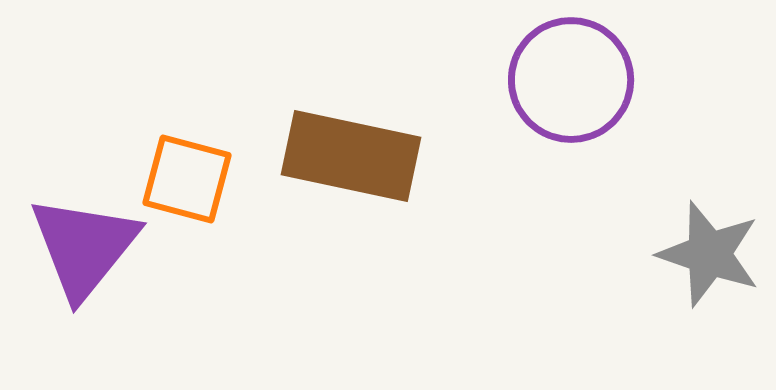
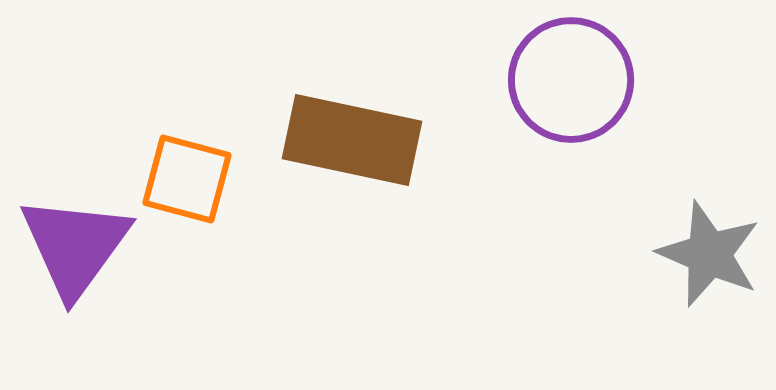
brown rectangle: moved 1 px right, 16 px up
purple triangle: moved 9 px left, 1 px up; rotated 3 degrees counterclockwise
gray star: rotated 4 degrees clockwise
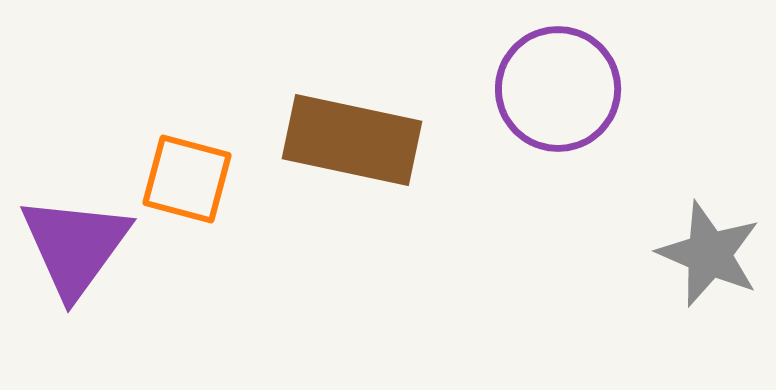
purple circle: moved 13 px left, 9 px down
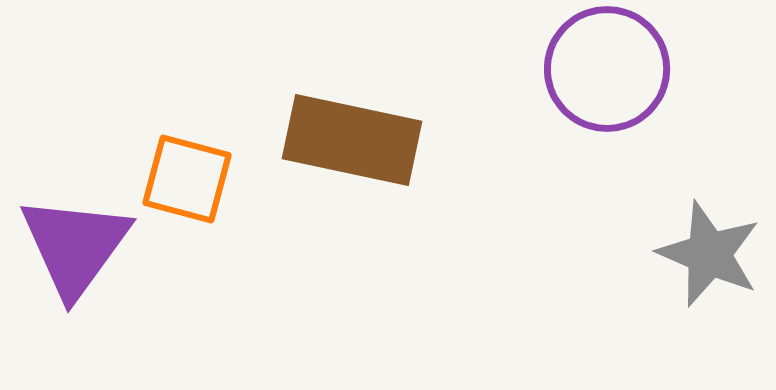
purple circle: moved 49 px right, 20 px up
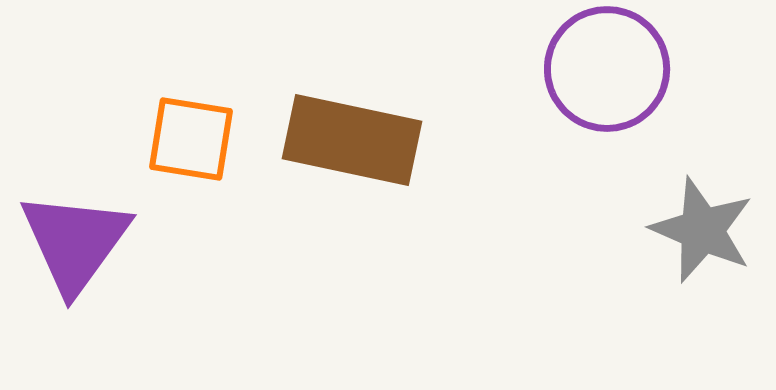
orange square: moved 4 px right, 40 px up; rotated 6 degrees counterclockwise
purple triangle: moved 4 px up
gray star: moved 7 px left, 24 px up
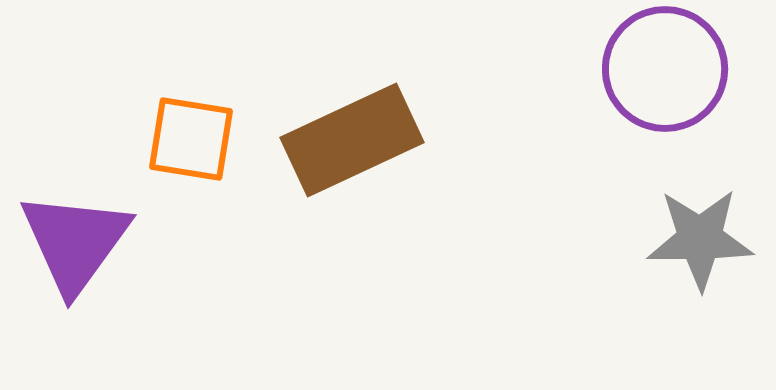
purple circle: moved 58 px right
brown rectangle: rotated 37 degrees counterclockwise
gray star: moved 2 px left, 9 px down; rotated 23 degrees counterclockwise
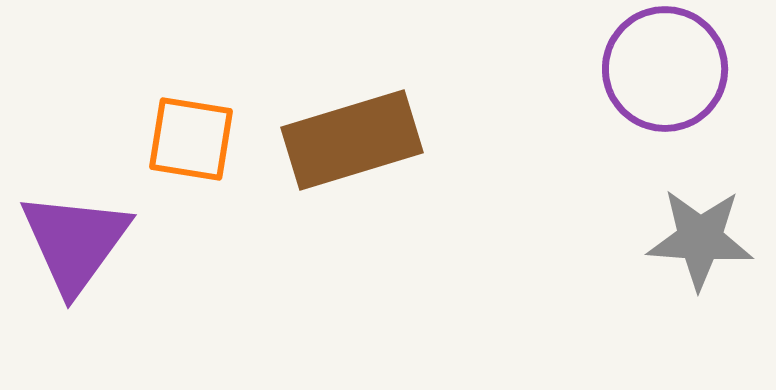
brown rectangle: rotated 8 degrees clockwise
gray star: rotated 4 degrees clockwise
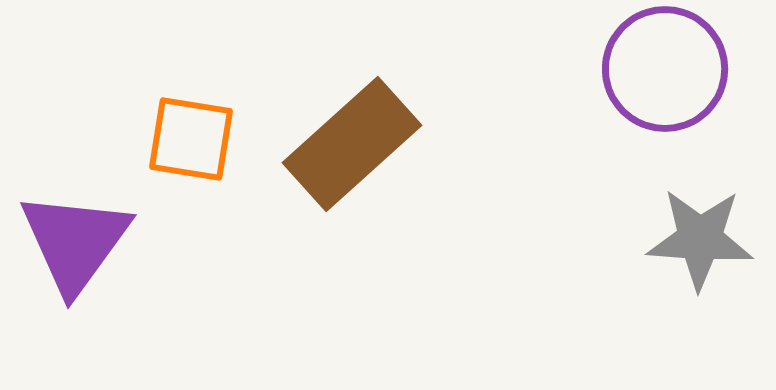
brown rectangle: moved 4 px down; rotated 25 degrees counterclockwise
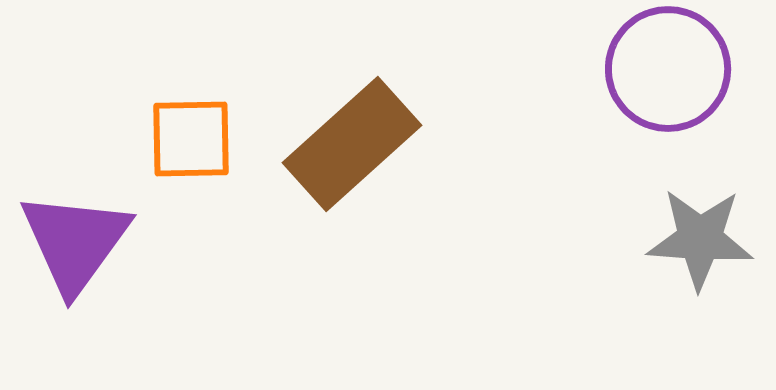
purple circle: moved 3 px right
orange square: rotated 10 degrees counterclockwise
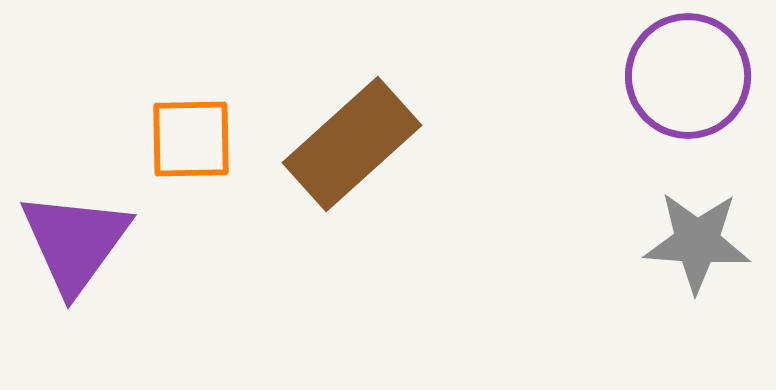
purple circle: moved 20 px right, 7 px down
gray star: moved 3 px left, 3 px down
